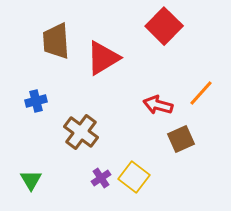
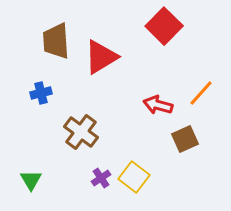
red triangle: moved 2 px left, 1 px up
blue cross: moved 5 px right, 8 px up
brown square: moved 4 px right
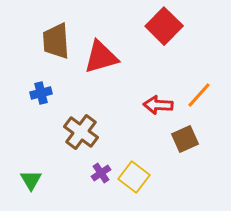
red triangle: rotated 15 degrees clockwise
orange line: moved 2 px left, 2 px down
red arrow: rotated 12 degrees counterclockwise
purple cross: moved 5 px up
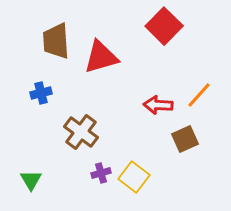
purple cross: rotated 18 degrees clockwise
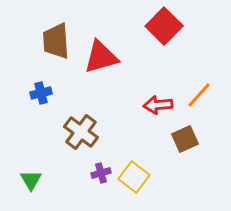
red arrow: rotated 8 degrees counterclockwise
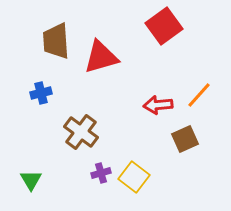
red square: rotated 9 degrees clockwise
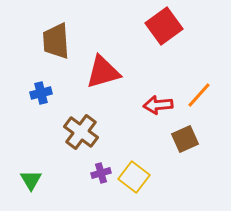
red triangle: moved 2 px right, 15 px down
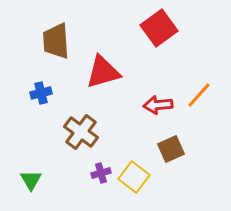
red square: moved 5 px left, 2 px down
brown square: moved 14 px left, 10 px down
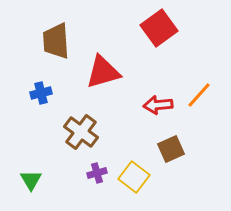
purple cross: moved 4 px left
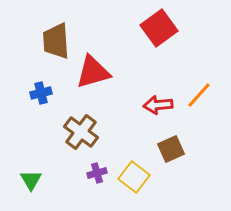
red triangle: moved 10 px left
